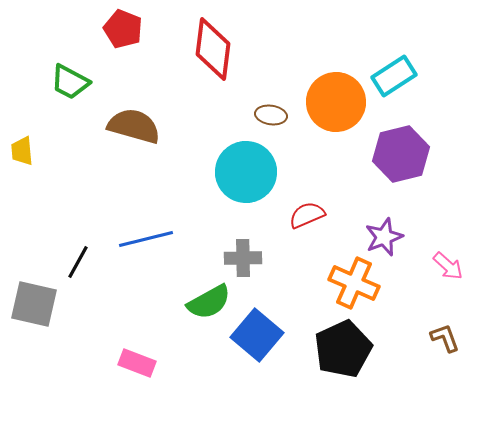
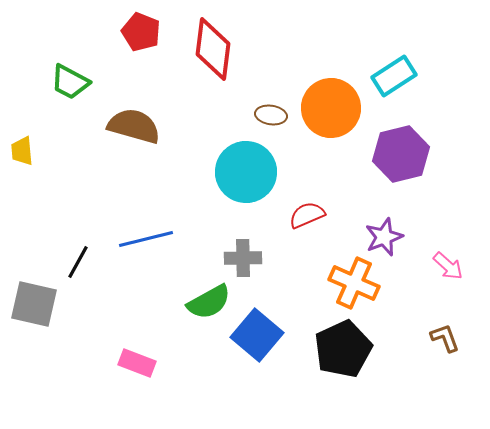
red pentagon: moved 18 px right, 3 px down
orange circle: moved 5 px left, 6 px down
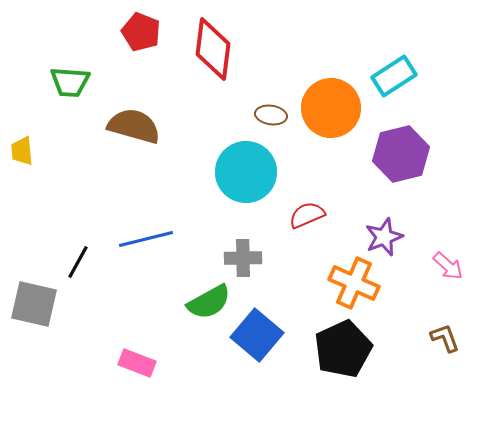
green trapezoid: rotated 24 degrees counterclockwise
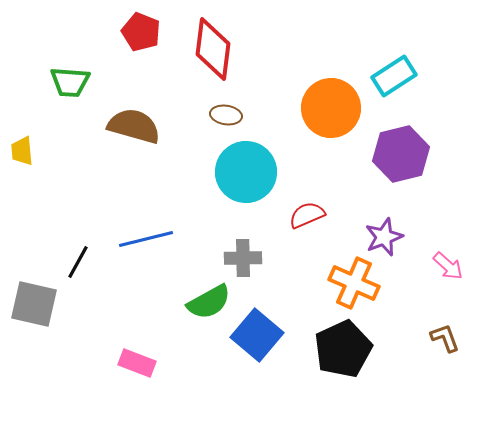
brown ellipse: moved 45 px left
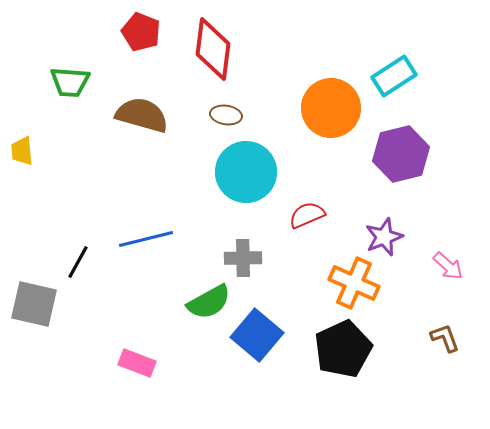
brown semicircle: moved 8 px right, 11 px up
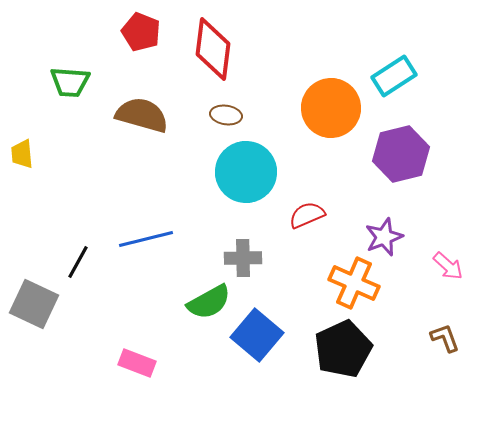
yellow trapezoid: moved 3 px down
gray square: rotated 12 degrees clockwise
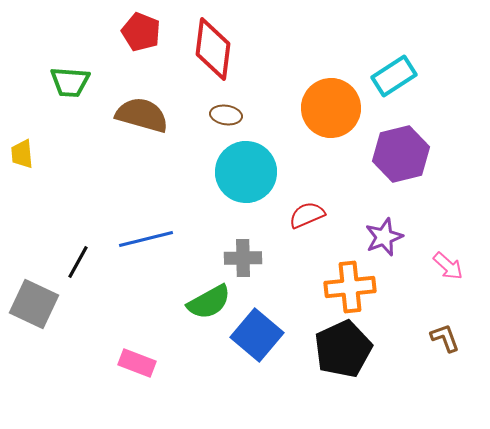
orange cross: moved 4 px left, 4 px down; rotated 30 degrees counterclockwise
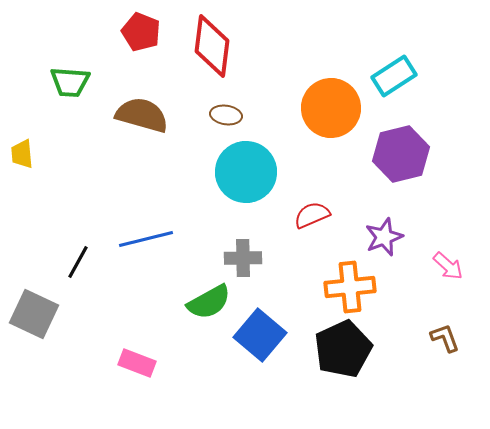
red diamond: moved 1 px left, 3 px up
red semicircle: moved 5 px right
gray square: moved 10 px down
blue square: moved 3 px right
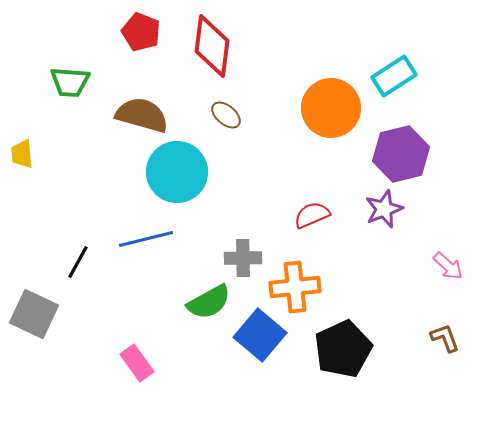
brown ellipse: rotated 32 degrees clockwise
cyan circle: moved 69 px left
purple star: moved 28 px up
orange cross: moved 55 px left
pink rectangle: rotated 33 degrees clockwise
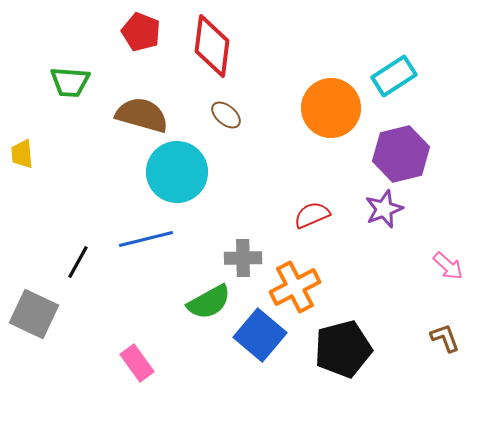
orange cross: rotated 21 degrees counterclockwise
black pentagon: rotated 10 degrees clockwise
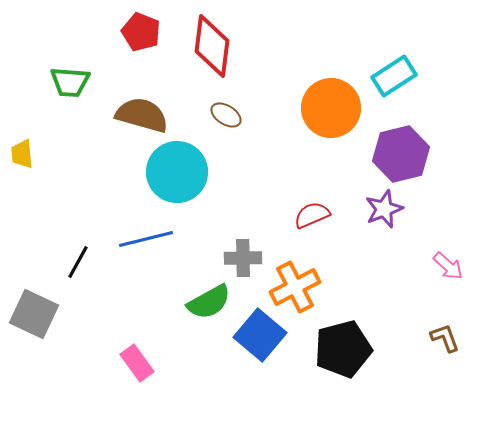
brown ellipse: rotated 8 degrees counterclockwise
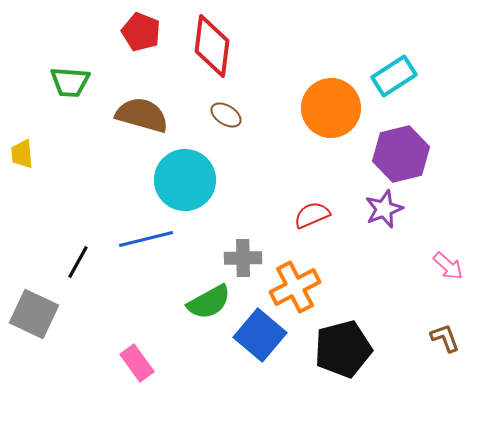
cyan circle: moved 8 px right, 8 px down
